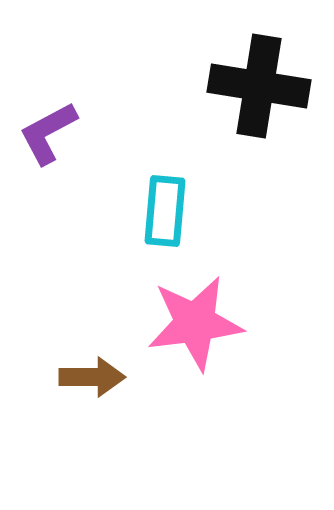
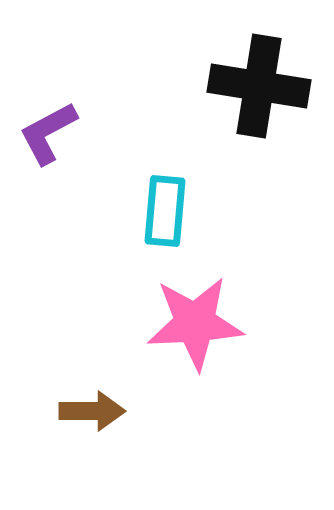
pink star: rotated 4 degrees clockwise
brown arrow: moved 34 px down
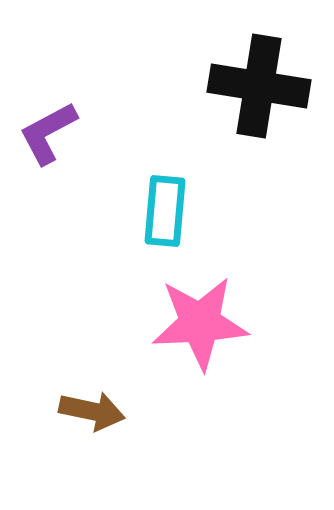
pink star: moved 5 px right
brown arrow: rotated 12 degrees clockwise
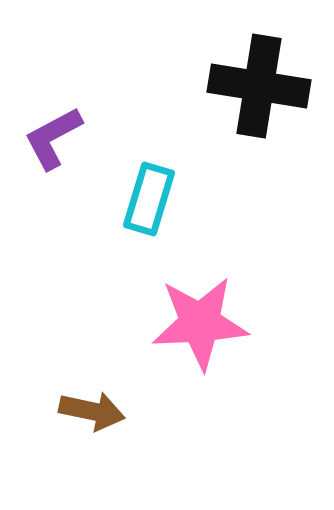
purple L-shape: moved 5 px right, 5 px down
cyan rectangle: moved 16 px left, 12 px up; rotated 12 degrees clockwise
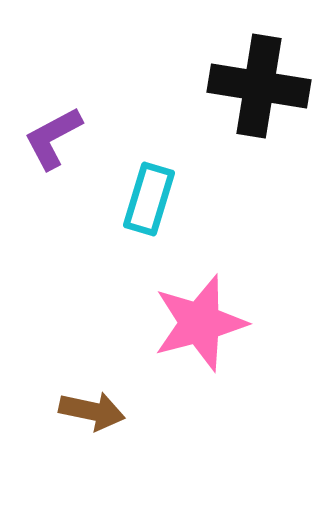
pink star: rotated 12 degrees counterclockwise
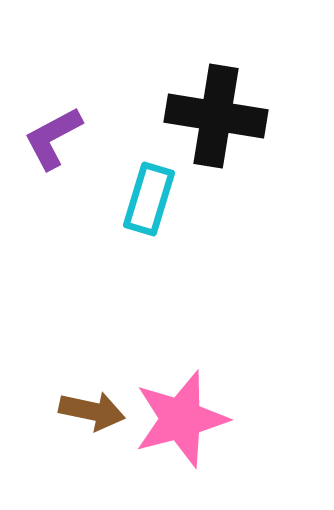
black cross: moved 43 px left, 30 px down
pink star: moved 19 px left, 96 px down
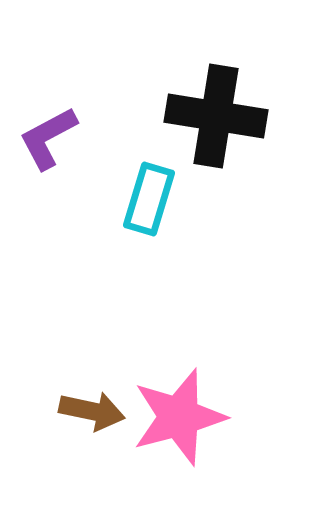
purple L-shape: moved 5 px left
pink star: moved 2 px left, 2 px up
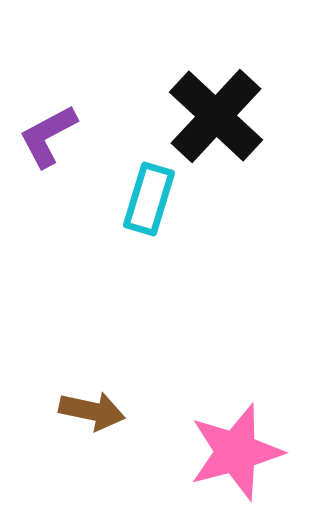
black cross: rotated 34 degrees clockwise
purple L-shape: moved 2 px up
pink star: moved 57 px right, 35 px down
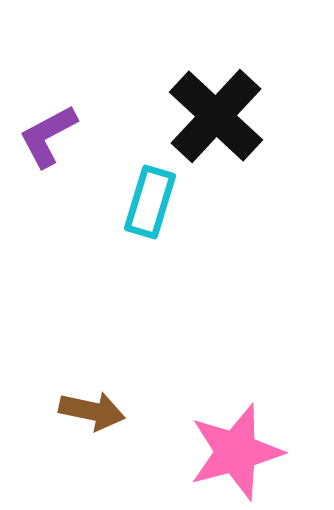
cyan rectangle: moved 1 px right, 3 px down
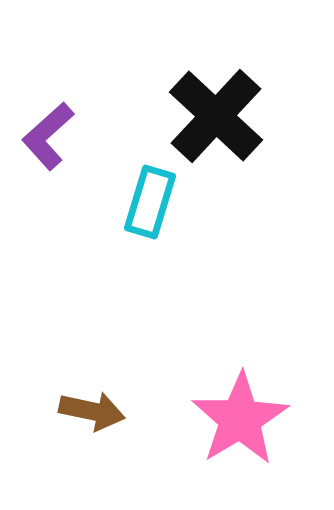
purple L-shape: rotated 14 degrees counterclockwise
pink star: moved 4 px right, 33 px up; rotated 16 degrees counterclockwise
